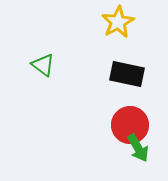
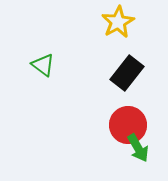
black rectangle: moved 1 px up; rotated 64 degrees counterclockwise
red circle: moved 2 px left
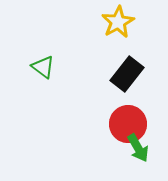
green triangle: moved 2 px down
black rectangle: moved 1 px down
red circle: moved 1 px up
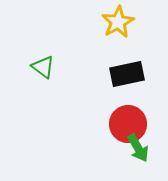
black rectangle: rotated 40 degrees clockwise
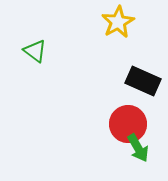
green triangle: moved 8 px left, 16 px up
black rectangle: moved 16 px right, 7 px down; rotated 36 degrees clockwise
